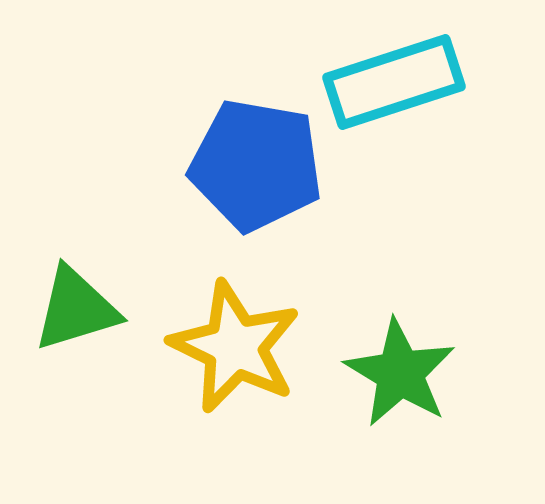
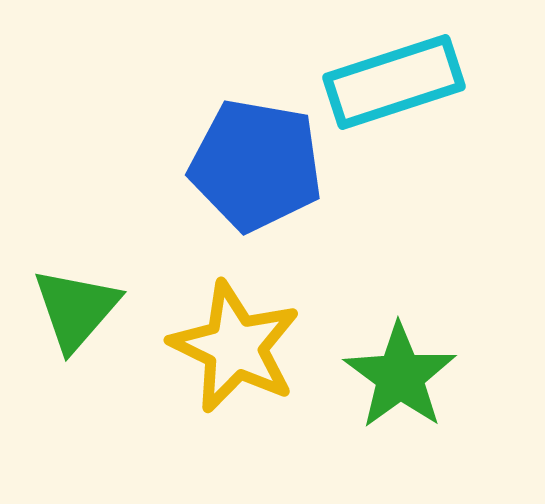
green triangle: rotated 32 degrees counterclockwise
green star: moved 3 px down; rotated 5 degrees clockwise
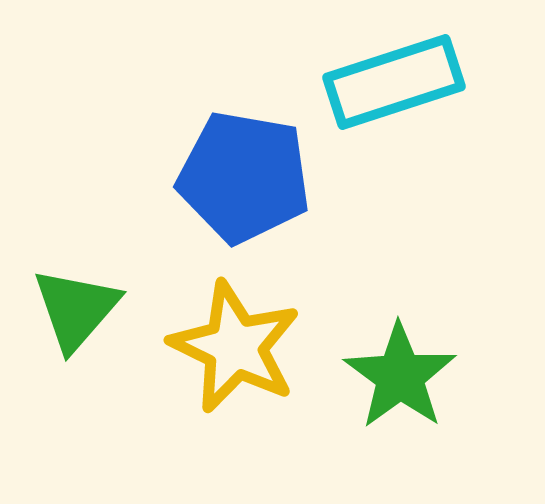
blue pentagon: moved 12 px left, 12 px down
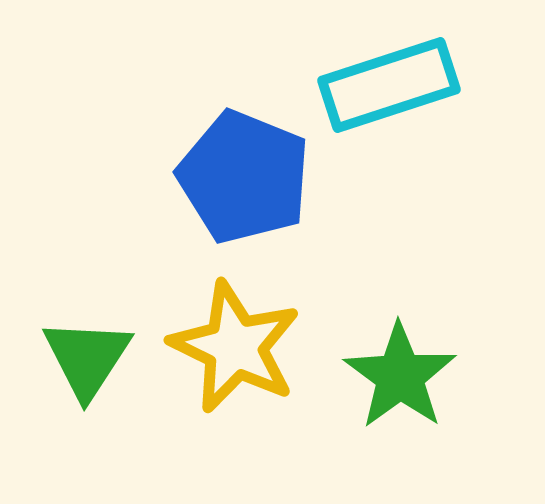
cyan rectangle: moved 5 px left, 3 px down
blue pentagon: rotated 12 degrees clockwise
green triangle: moved 11 px right, 49 px down; rotated 8 degrees counterclockwise
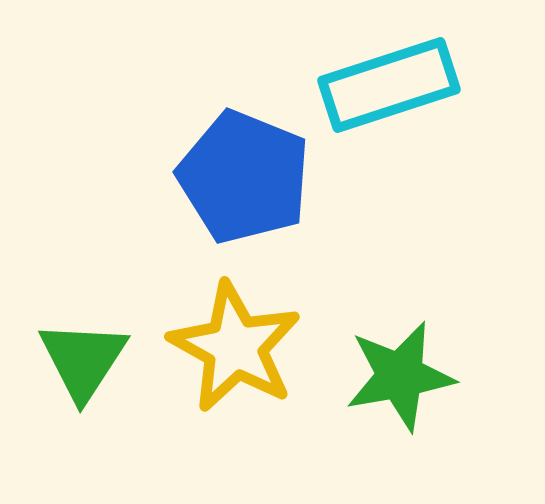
yellow star: rotated 3 degrees clockwise
green triangle: moved 4 px left, 2 px down
green star: rotated 26 degrees clockwise
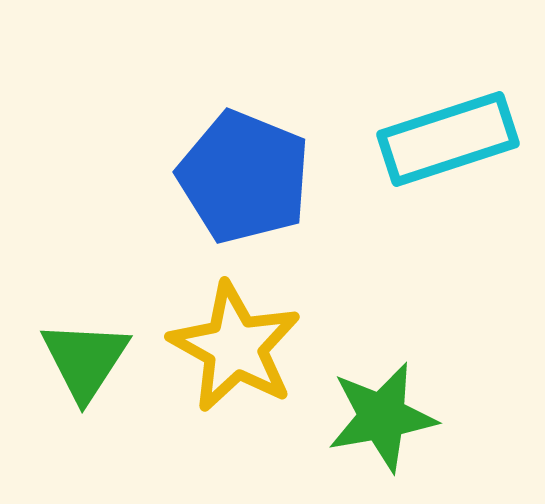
cyan rectangle: moved 59 px right, 54 px down
green triangle: moved 2 px right
green star: moved 18 px left, 41 px down
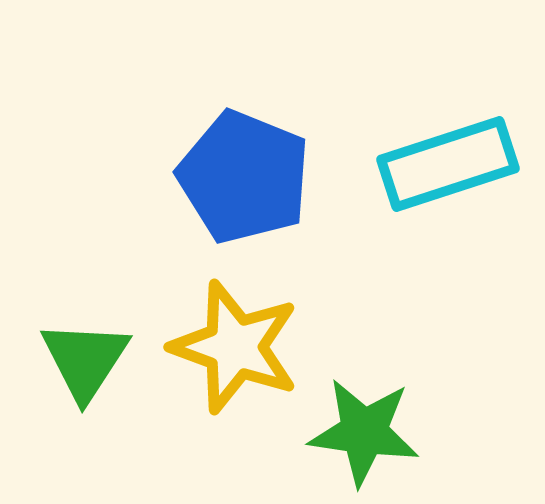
cyan rectangle: moved 25 px down
yellow star: rotated 9 degrees counterclockwise
green star: moved 18 px left, 15 px down; rotated 18 degrees clockwise
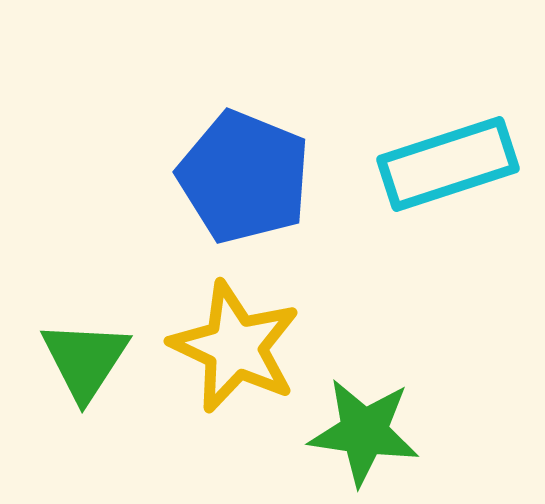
yellow star: rotated 5 degrees clockwise
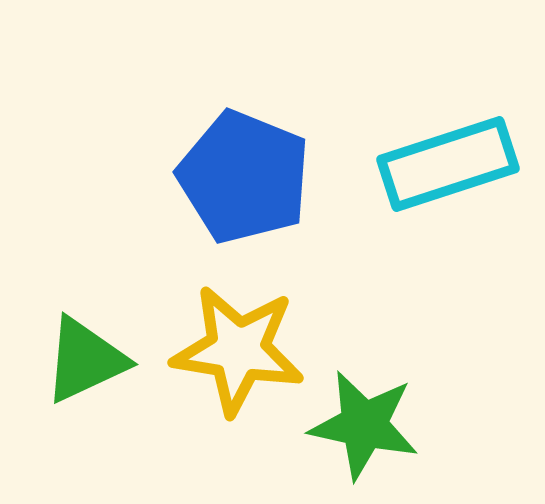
yellow star: moved 3 px right, 3 px down; rotated 16 degrees counterclockwise
green triangle: rotated 32 degrees clockwise
green star: moved 7 px up; rotated 4 degrees clockwise
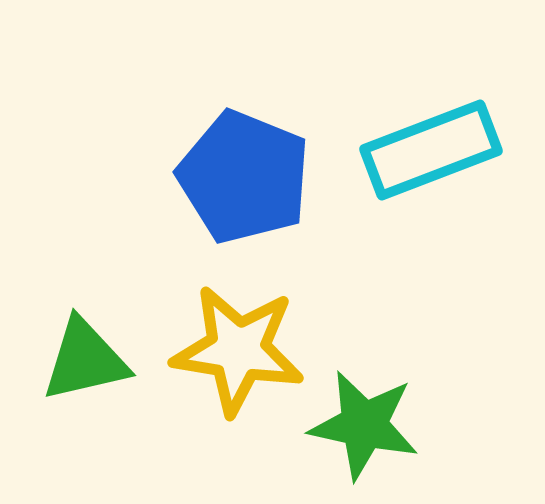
cyan rectangle: moved 17 px left, 14 px up; rotated 3 degrees counterclockwise
green triangle: rotated 12 degrees clockwise
